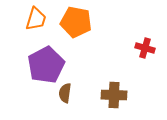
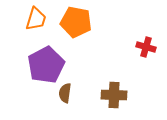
red cross: moved 1 px right, 1 px up
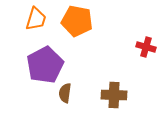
orange pentagon: moved 1 px right, 1 px up
purple pentagon: moved 1 px left
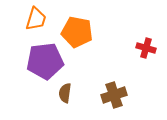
orange pentagon: moved 11 px down
red cross: moved 1 px down
purple pentagon: moved 4 px up; rotated 21 degrees clockwise
brown cross: rotated 20 degrees counterclockwise
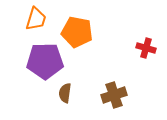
purple pentagon: rotated 6 degrees clockwise
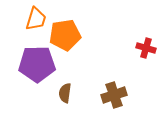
orange pentagon: moved 12 px left, 3 px down; rotated 20 degrees counterclockwise
purple pentagon: moved 8 px left, 3 px down
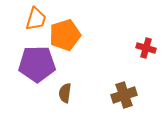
orange pentagon: rotated 8 degrees counterclockwise
brown cross: moved 10 px right
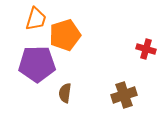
red cross: moved 1 px down
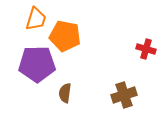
orange pentagon: moved 1 px down; rotated 28 degrees clockwise
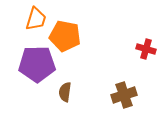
brown semicircle: moved 1 px up
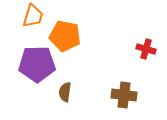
orange trapezoid: moved 3 px left, 3 px up
brown cross: rotated 25 degrees clockwise
